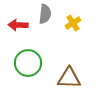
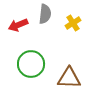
red arrow: rotated 24 degrees counterclockwise
green circle: moved 3 px right, 1 px down
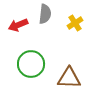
yellow cross: moved 2 px right
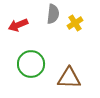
gray semicircle: moved 8 px right
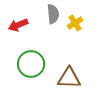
gray semicircle: rotated 12 degrees counterclockwise
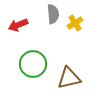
green circle: moved 2 px right
brown triangle: rotated 15 degrees counterclockwise
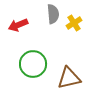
yellow cross: moved 1 px left
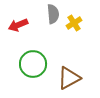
brown triangle: rotated 15 degrees counterclockwise
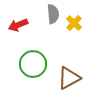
yellow cross: rotated 14 degrees counterclockwise
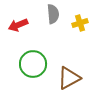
yellow cross: moved 6 px right; rotated 28 degrees clockwise
